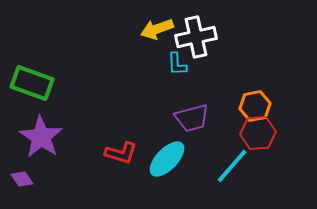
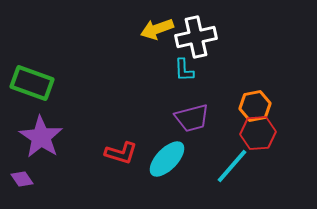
cyan L-shape: moved 7 px right, 6 px down
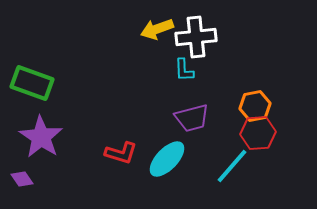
white cross: rotated 6 degrees clockwise
